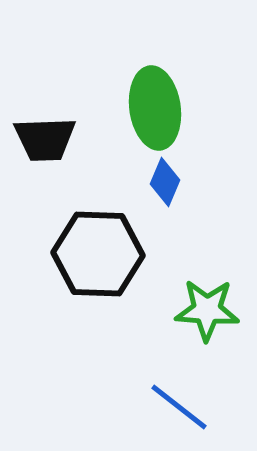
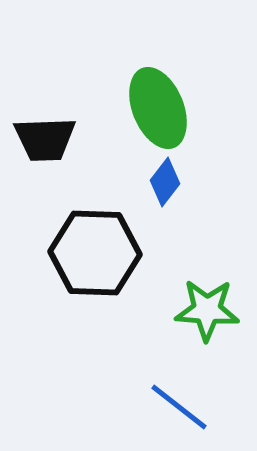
green ellipse: moved 3 px right; rotated 14 degrees counterclockwise
blue diamond: rotated 15 degrees clockwise
black hexagon: moved 3 px left, 1 px up
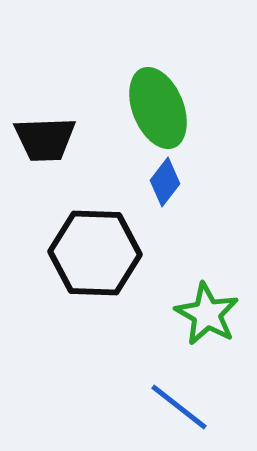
green star: moved 4 px down; rotated 26 degrees clockwise
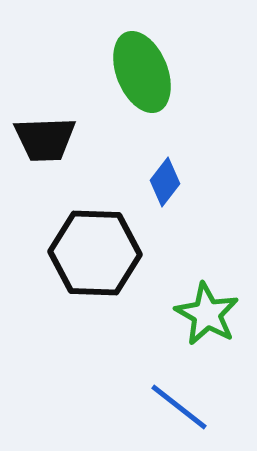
green ellipse: moved 16 px left, 36 px up
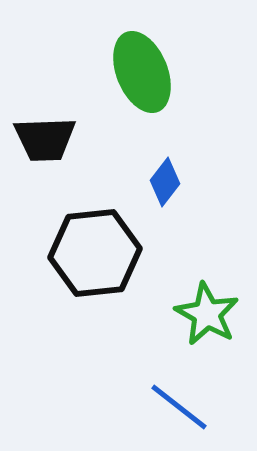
black hexagon: rotated 8 degrees counterclockwise
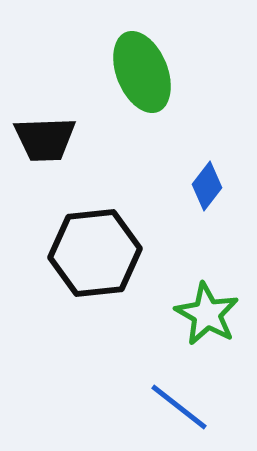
blue diamond: moved 42 px right, 4 px down
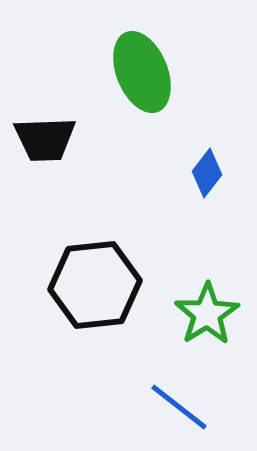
blue diamond: moved 13 px up
black hexagon: moved 32 px down
green star: rotated 10 degrees clockwise
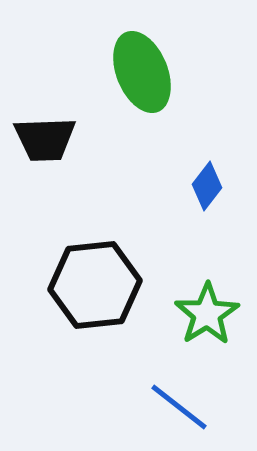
blue diamond: moved 13 px down
